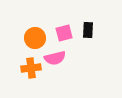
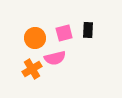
orange cross: moved 1 px right, 1 px down; rotated 24 degrees counterclockwise
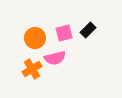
black rectangle: rotated 42 degrees clockwise
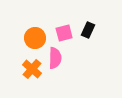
black rectangle: rotated 21 degrees counterclockwise
pink semicircle: rotated 75 degrees counterclockwise
orange cross: rotated 18 degrees counterclockwise
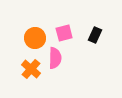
black rectangle: moved 7 px right, 5 px down
orange cross: moved 1 px left
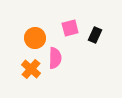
pink square: moved 6 px right, 5 px up
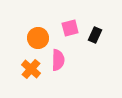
orange circle: moved 3 px right
pink semicircle: moved 3 px right, 2 px down
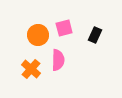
pink square: moved 6 px left
orange circle: moved 3 px up
